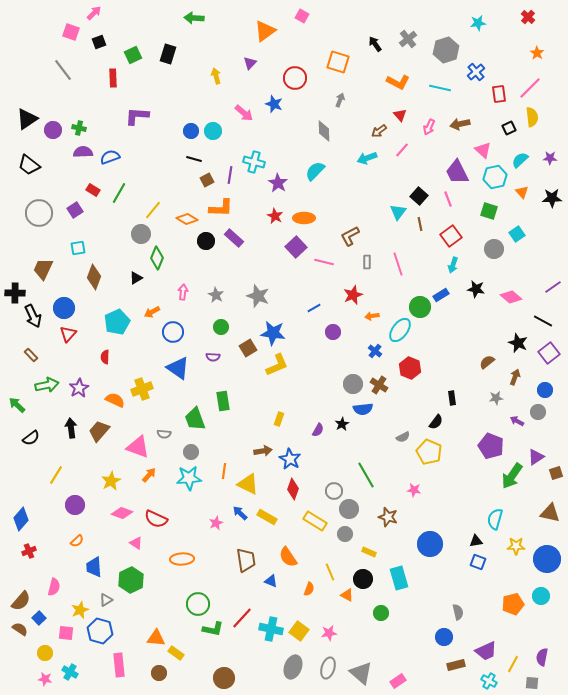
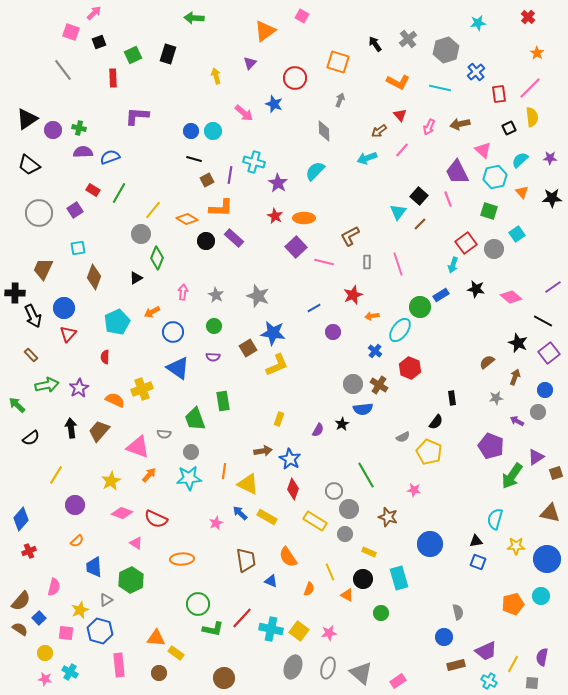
brown line at (420, 224): rotated 56 degrees clockwise
red square at (451, 236): moved 15 px right, 7 px down
green circle at (221, 327): moved 7 px left, 1 px up
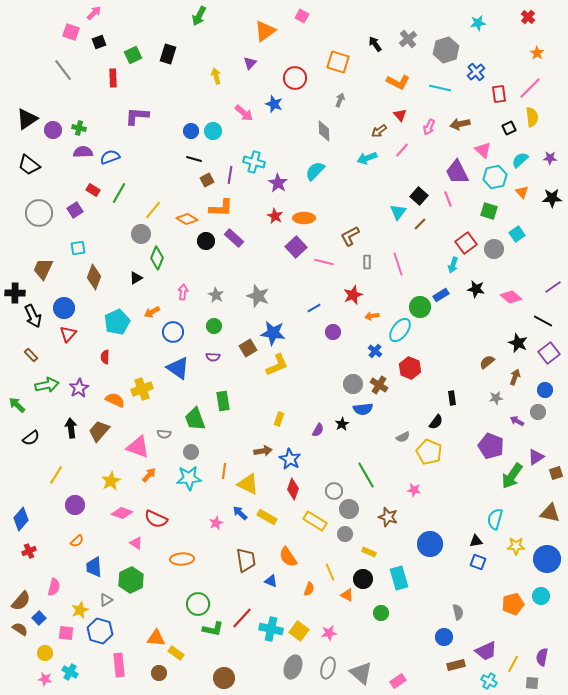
green arrow at (194, 18): moved 5 px right, 2 px up; rotated 66 degrees counterclockwise
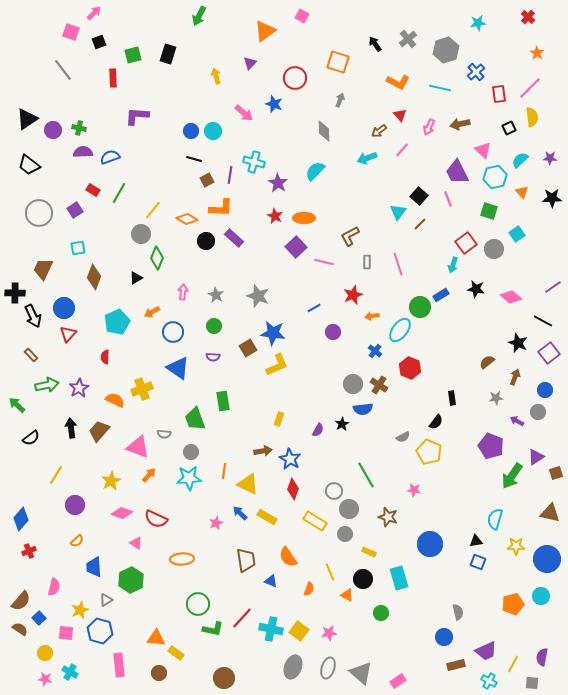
green square at (133, 55): rotated 12 degrees clockwise
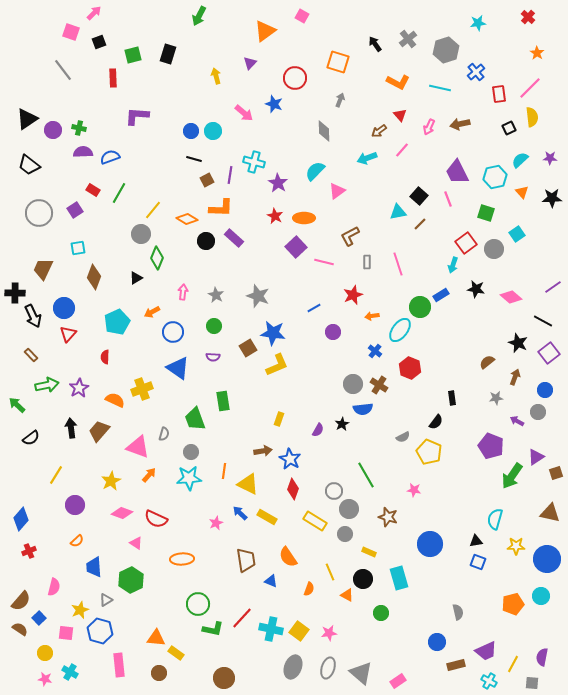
pink triangle at (483, 150): moved 146 px left, 41 px down; rotated 42 degrees clockwise
green square at (489, 211): moved 3 px left, 2 px down
cyan triangle at (398, 212): rotated 42 degrees clockwise
gray semicircle at (164, 434): rotated 80 degrees counterclockwise
blue circle at (444, 637): moved 7 px left, 5 px down
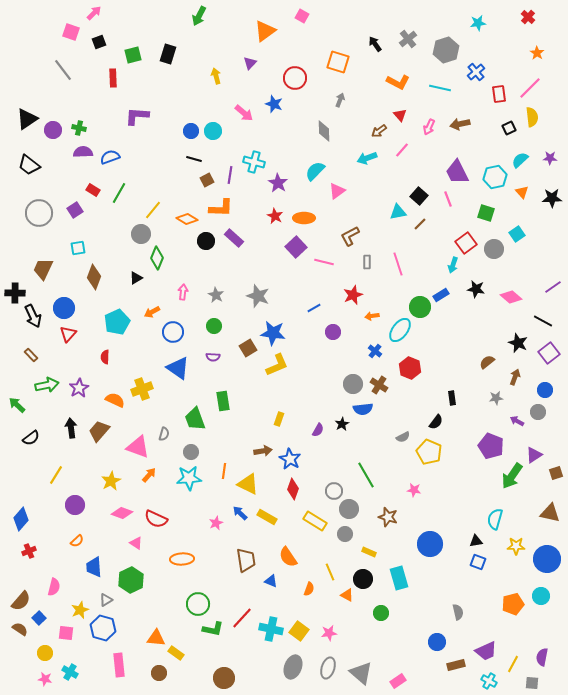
purple triangle at (536, 457): moved 2 px left, 2 px up
blue hexagon at (100, 631): moved 3 px right, 3 px up
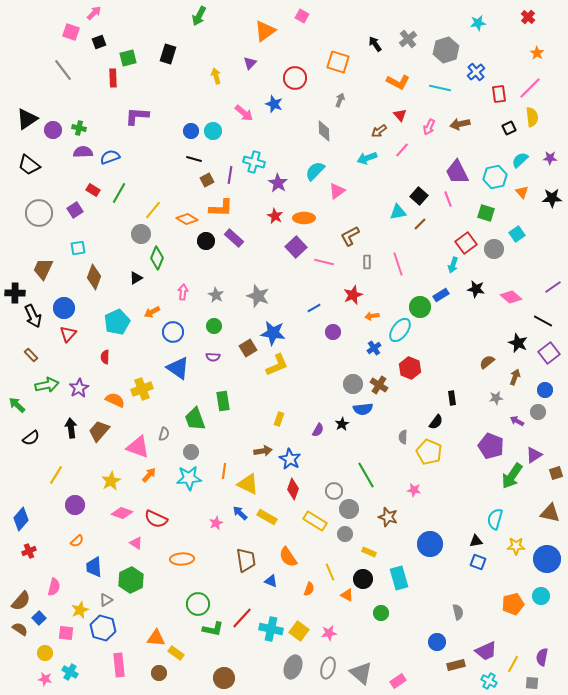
green square at (133, 55): moved 5 px left, 3 px down
blue cross at (375, 351): moved 1 px left, 3 px up; rotated 16 degrees clockwise
gray semicircle at (403, 437): rotated 120 degrees clockwise
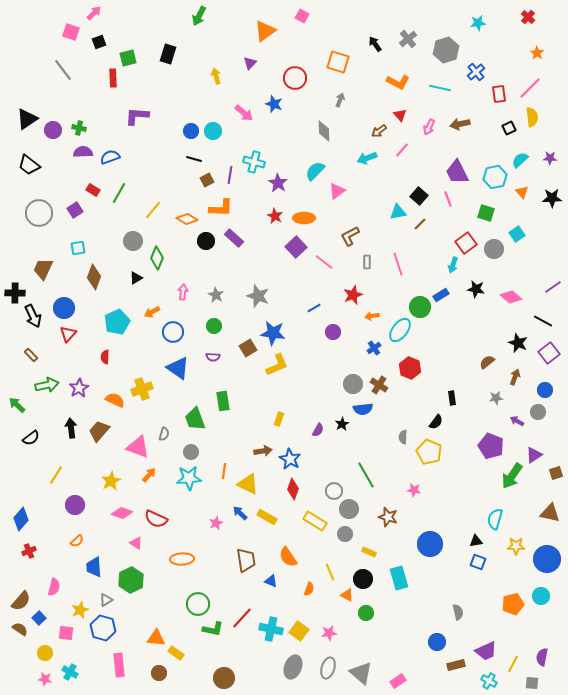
gray circle at (141, 234): moved 8 px left, 7 px down
pink line at (324, 262): rotated 24 degrees clockwise
green circle at (381, 613): moved 15 px left
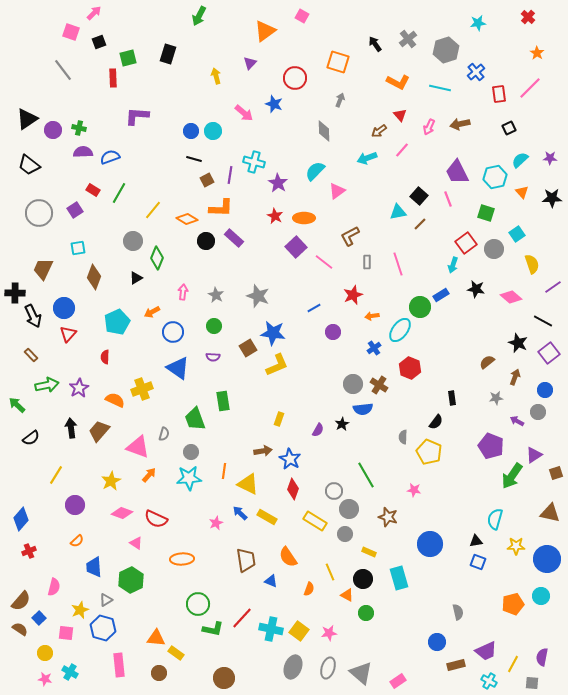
yellow semicircle at (532, 117): moved 147 px down; rotated 12 degrees counterclockwise
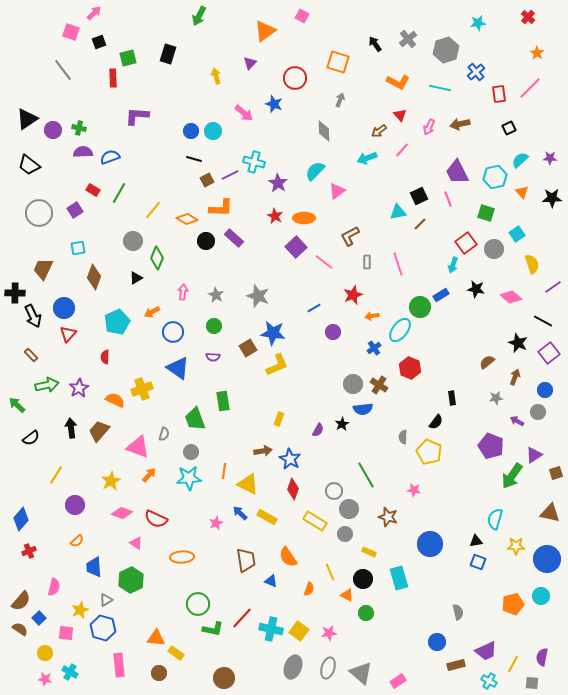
purple line at (230, 175): rotated 54 degrees clockwise
black square at (419, 196): rotated 24 degrees clockwise
orange ellipse at (182, 559): moved 2 px up
